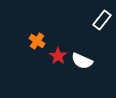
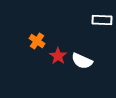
white rectangle: rotated 54 degrees clockwise
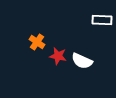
orange cross: moved 1 px down
red star: rotated 24 degrees counterclockwise
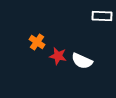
white rectangle: moved 4 px up
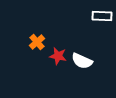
orange cross: rotated 14 degrees clockwise
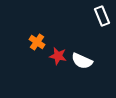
white rectangle: rotated 66 degrees clockwise
orange cross: rotated 14 degrees counterclockwise
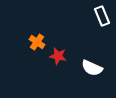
white semicircle: moved 10 px right, 7 px down
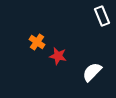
white semicircle: moved 4 px down; rotated 110 degrees clockwise
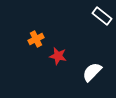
white rectangle: rotated 30 degrees counterclockwise
orange cross: moved 1 px left, 3 px up; rotated 28 degrees clockwise
